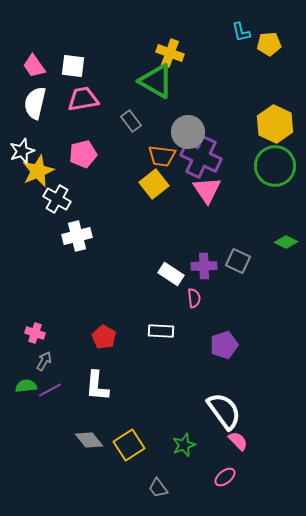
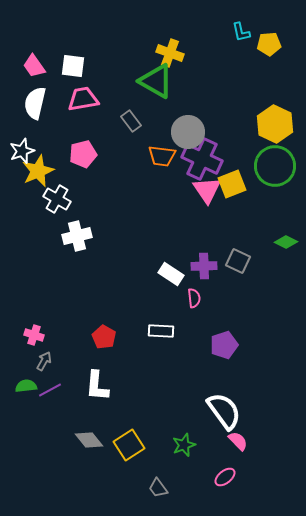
purple cross at (201, 157): moved 1 px right, 2 px down
yellow square at (154, 184): moved 78 px right; rotated 16 degrees clockwise
pink cross at (35, 333): moved 1 px left, 2 px down
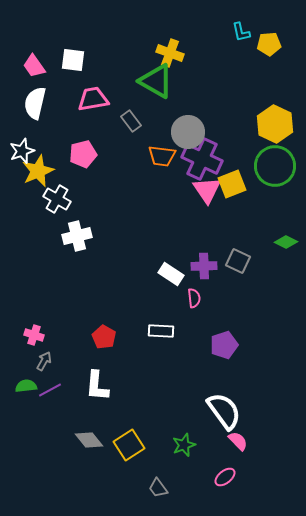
white square at (73, 66): moved 6 px up
pink trapezoid at (83, 99): moved 10 px right
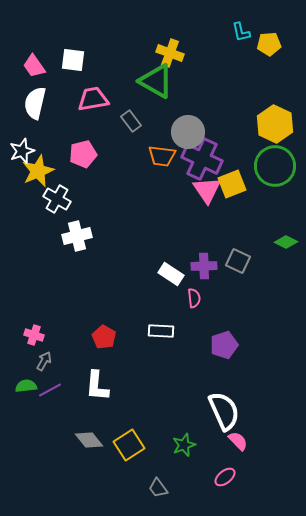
white semicircle at (224, 411): rotated 12 degrees clockwise
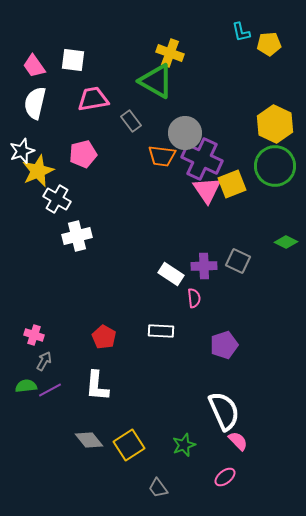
gray circle at (188, 132): moved 3 px left, 1 px down
